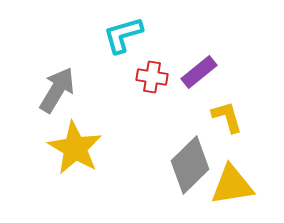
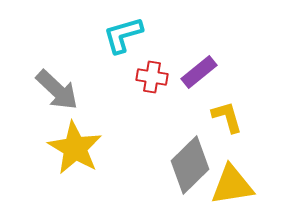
gray arrow: rotated 102 degrees clockwise
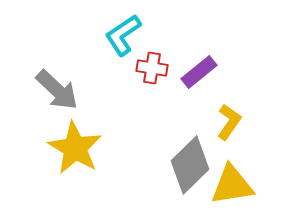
cyan L-shape: rotated 18 degrees counterclockwise
red cross: moved 9 px up
yellow L-shape: moved 2 px right, 5 px down; rotated 51 degrees clockwise
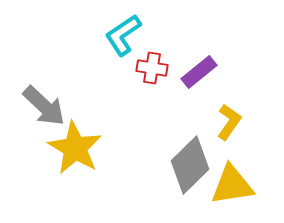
gray arrow: moved 13 px left, 16 px down
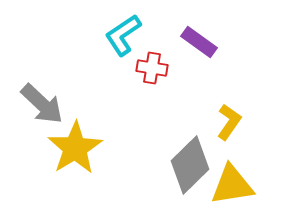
purple rectangle: moved 30 px up; rotated 75 degrees clockwise
gray arrow: moved 2 px left, 2 px up
yellow star: rotated 10 degrees clockwise
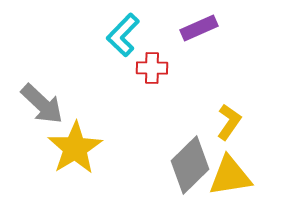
cyan L-shape: rotated 12 degrees counterclockwise
purple rectangle: moved 14 px up; rotated 60 degrees counterclockwise
red cross: rotated 8 degrees counterclockwise
yellow triangle: moved 2 px left, 9 px up
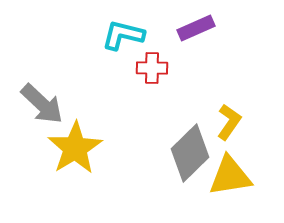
purple rectangle: moved 3 px left
cyan L-shape: rotated 60 degrees clockwise
gray diamond: moved 12 px up
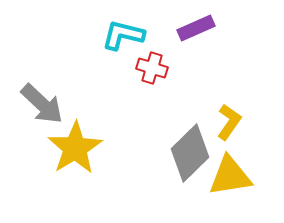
red cross: rotated 16 degrees clockwise
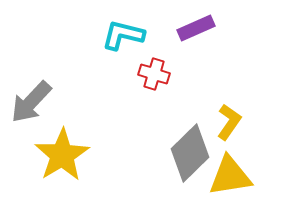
red cross: moved 2 px right, 6 px down
gray arrow: moved 11 px left, 2 px up; rotated 90 degrees clockwise
yellow star: moved 13 px left, 7 px down
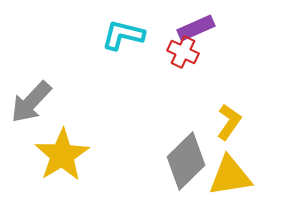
red cross: moved 29 px right, 22 px up; rotated 8 degrees clockwise
gray diamond: moved 4 px left, 8 px down
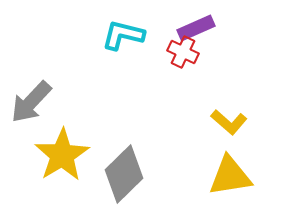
yellow L-shape: rotated 96 degrees clockwise
gray diamond: moved 62 px left, 13 px down
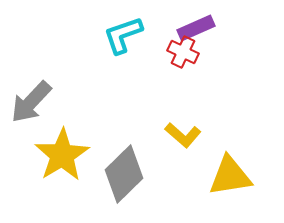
cyan L-shape: rotated 33 degrees counterclockwise
yellow L-shape: moved 46 px left, 13 px down
